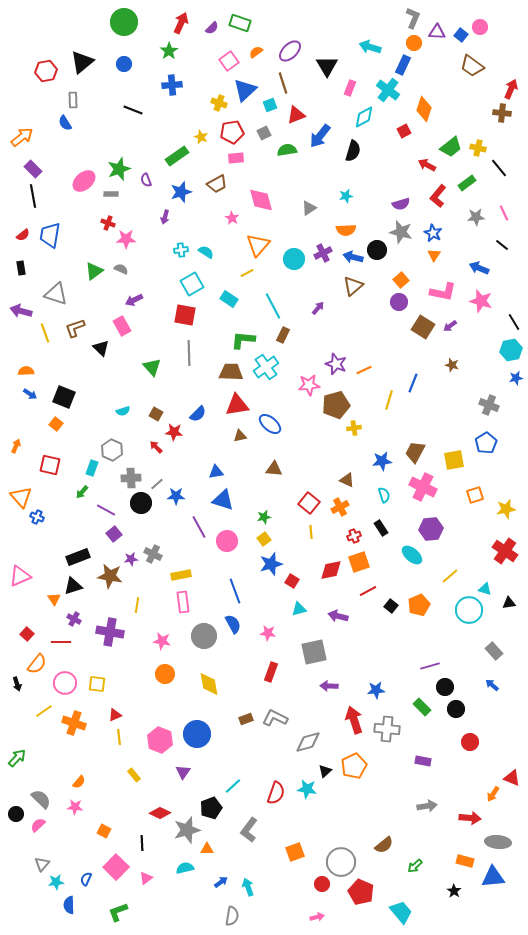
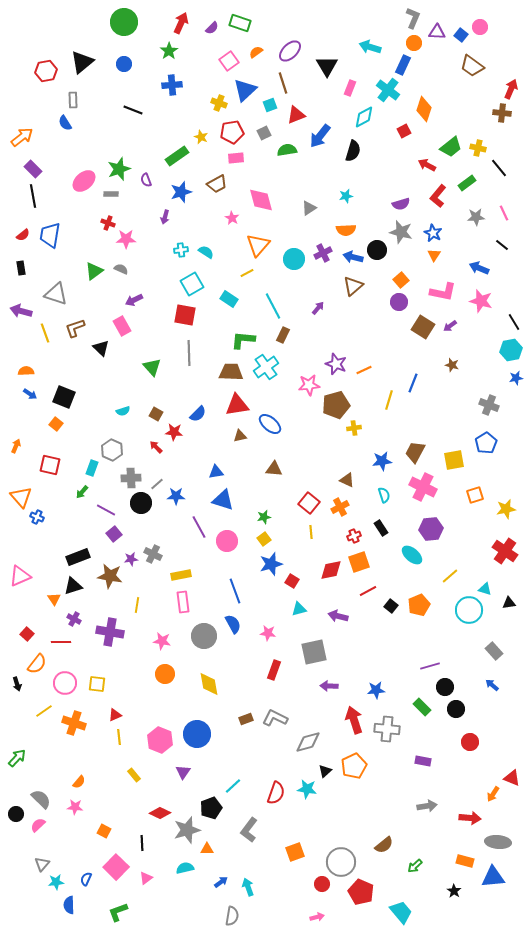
red rectangle at (271, 672): moved 3 px right, 2 px up
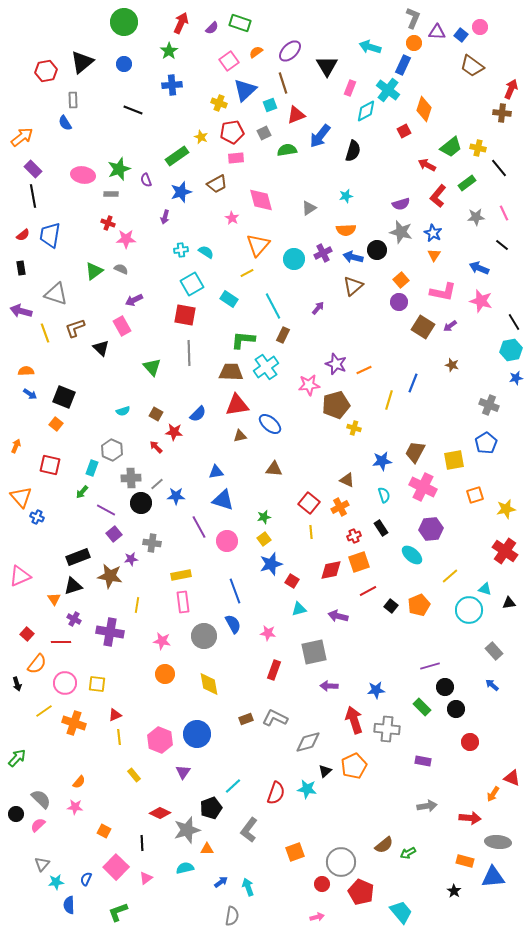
cyan diamond at (364, 117): moved 2 px right, 6 px up
pink ellipse at (84, 181): moved 1 px left, 6 px up; rotated 50 degrees clockwise
yellow cross at (354, 428): rotated 24 degrees clockwise
gray cross at (153, 554): moved 1 px left, 11 px up; rotated 18 degrees counterclockwise
green arrow at (415, 866): moved 7 px left, 13 px up; rotated 14 degrees clockwise
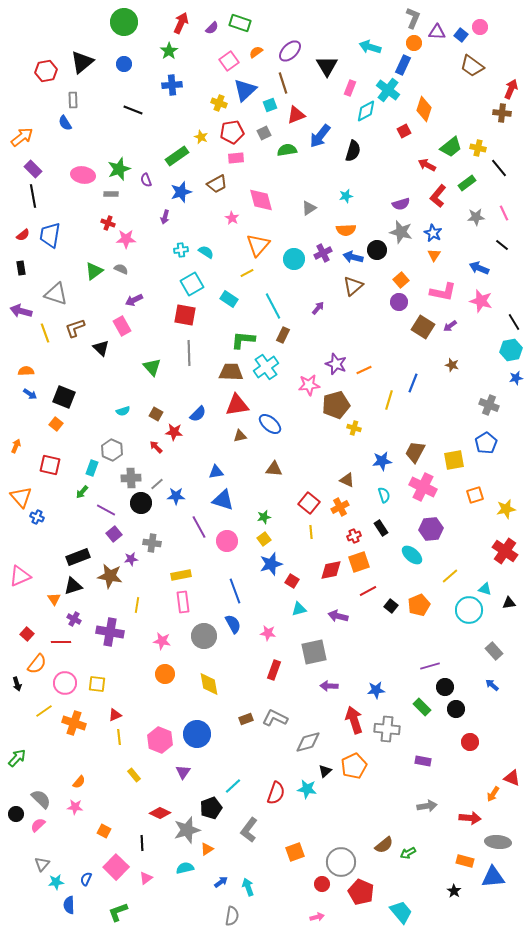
orange triangle at (207, 849): rotated 32 degrees counterclockwise
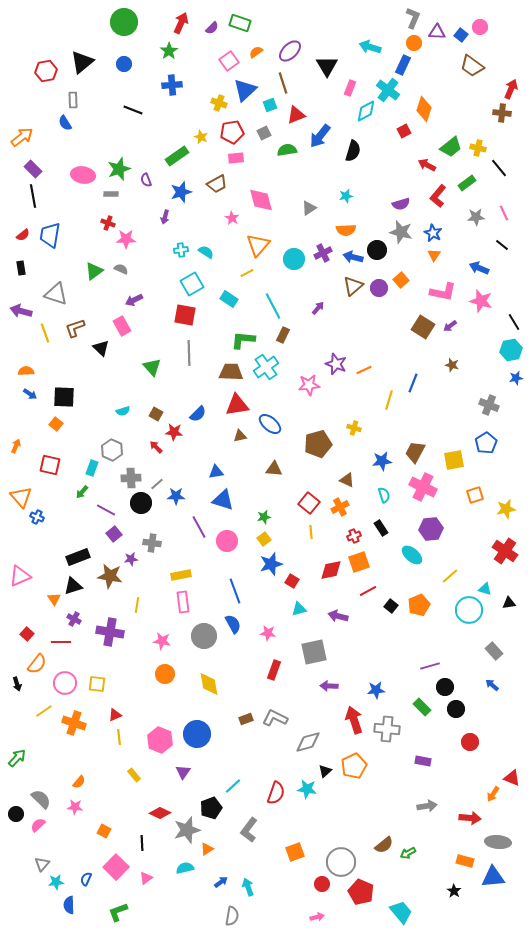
purple circle at (399, 302): moved 20 px left, 14 px up
black square at (64, 397): rotated 20 degrees counterclockwise
brown pentagon at (336, 405): moved 18 px left, 39 px down
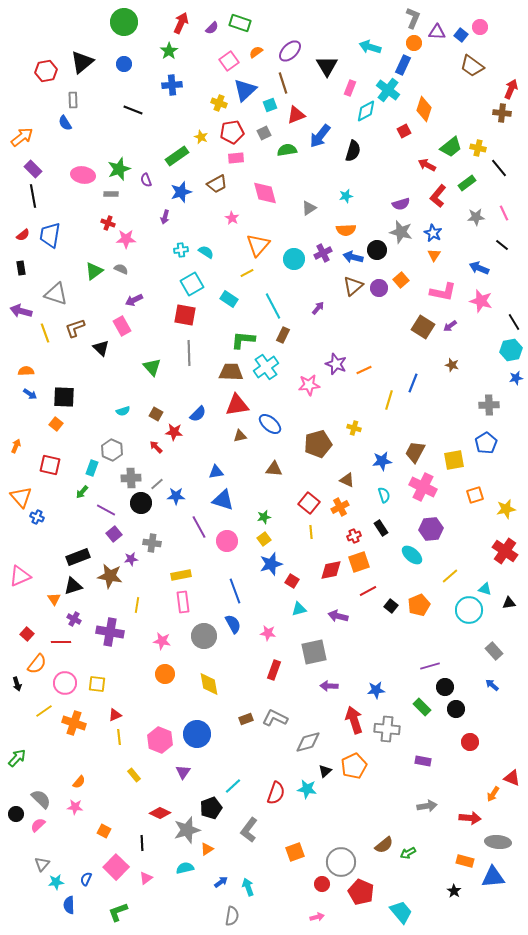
pink diamond at (261, 200): moved 4 px right, 7 px up
gray cross at (489, 405): rotated 24 degrees counterclockwise
